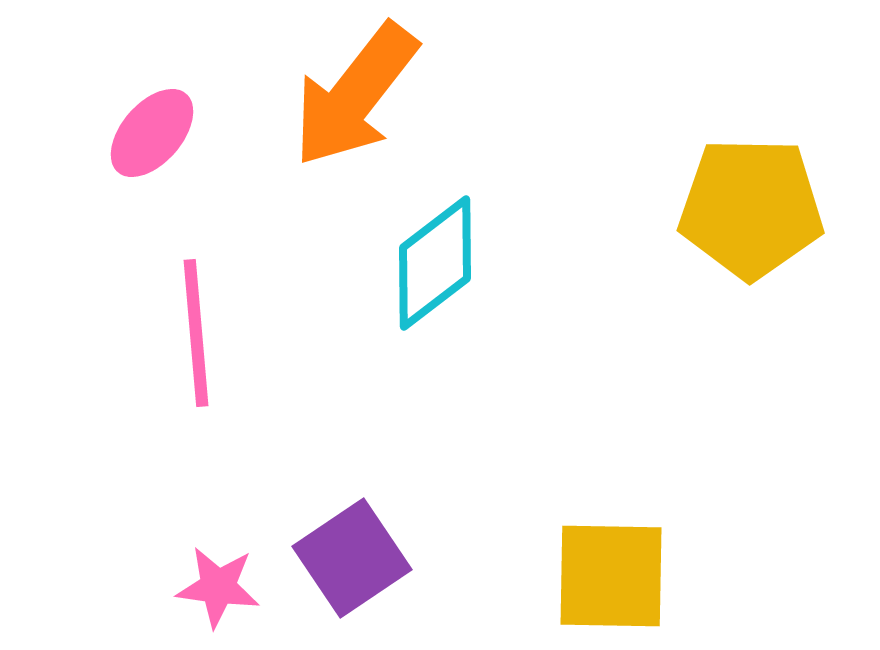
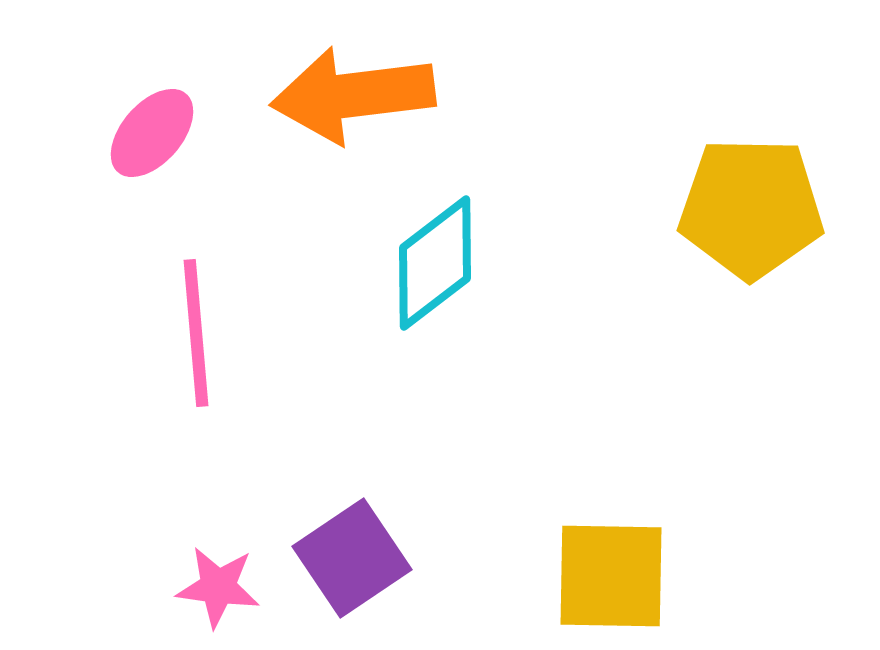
orange arrow: moved 2 px left; rotated 45 degrees clockwise
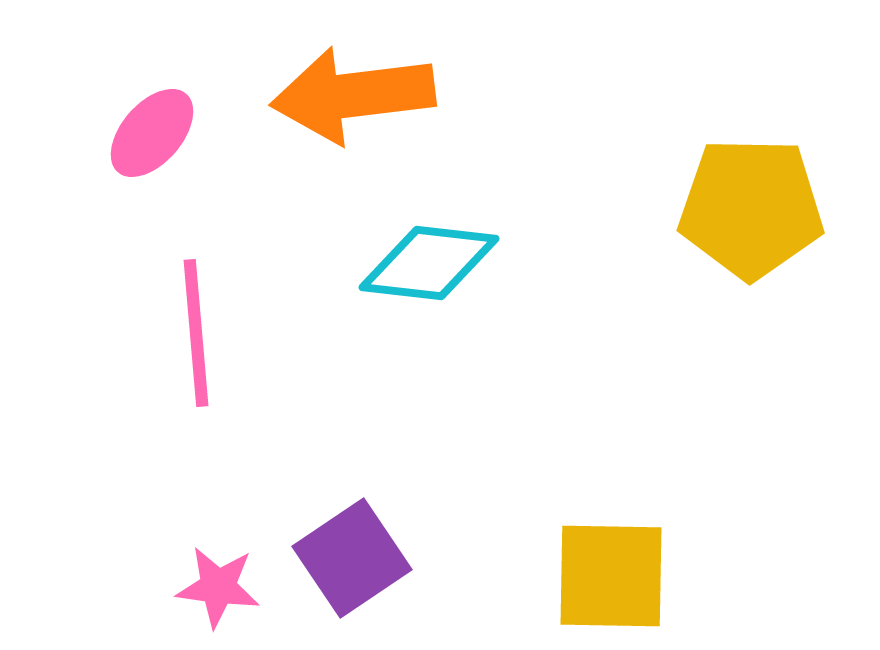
cyan diamond: moved 6 px left; rotated 44 degrees clockwise
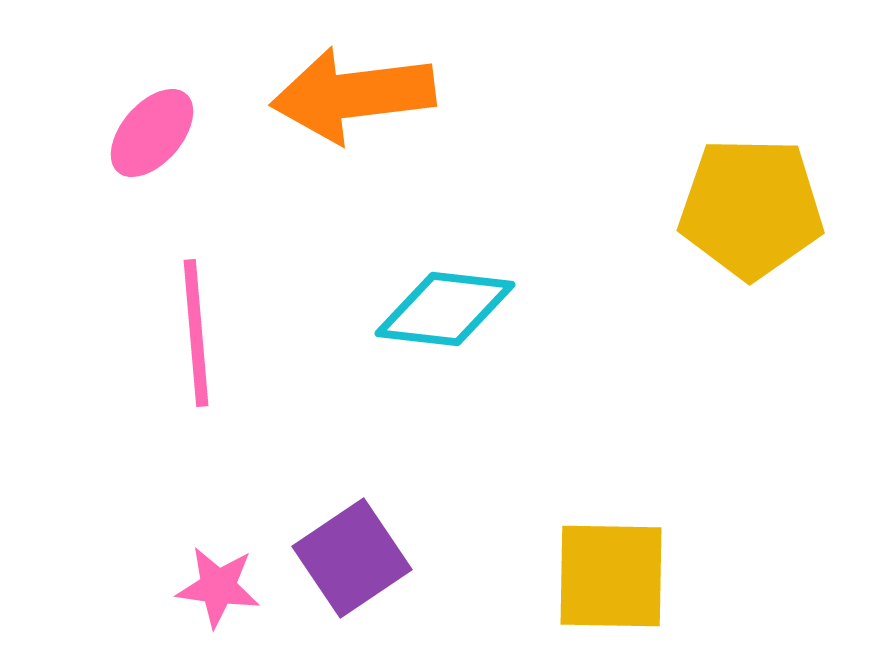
cyan diamond: moved 16 px right, 46 px down
